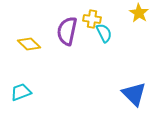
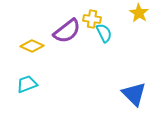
purple semicircle: rotated 140 degrees counterclockwise
yellow diamond: moved 3 px right, 2 px down; rotated 20 degrees counterclockwise
cyan trapezoid: moved 6 px right, 8 px up
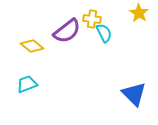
yellow diamond: rotated 15 degrees clockwise
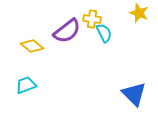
yellow star: rotated 12 degrees counterclockwise
cyan trapezoid: moved 1 px left, 1 px down
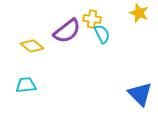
cyan semicircle: moved 2 px left, 1 px down
cyan trapezoid: rotated 15 degrees clockwise
blue triangle: moved 6 px right
